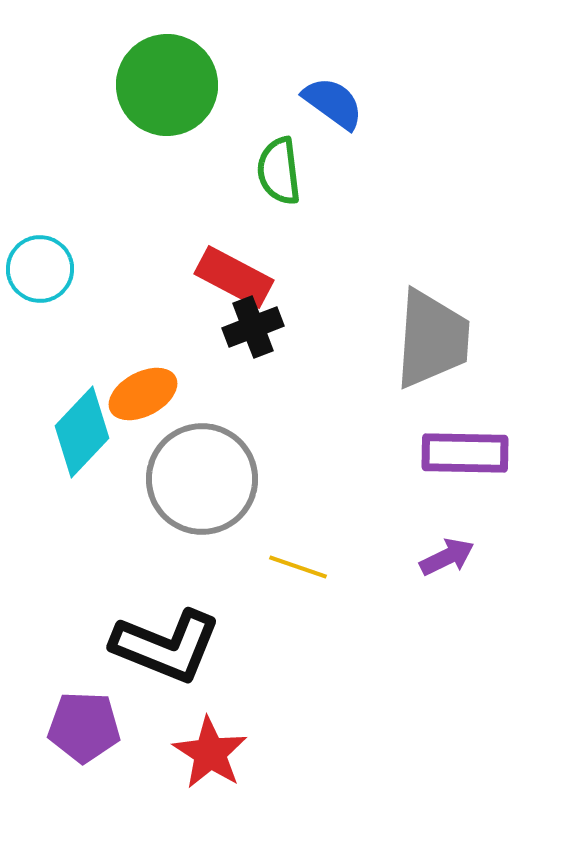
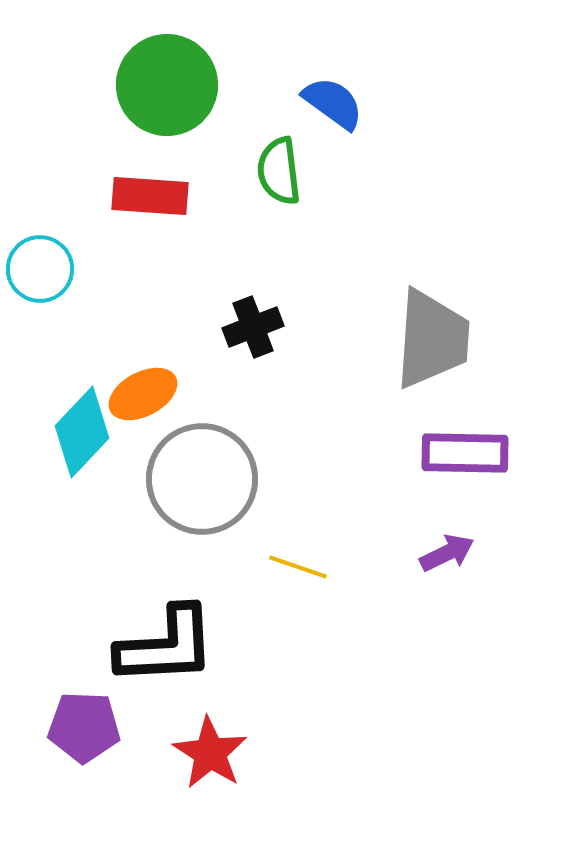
red rectangle: moved 84 px left, 81 px up; rotated 24 degrees counterclockwise
purple arrow: moved 4 px up
black L-shape: rotated 25 degrees counterclockwise
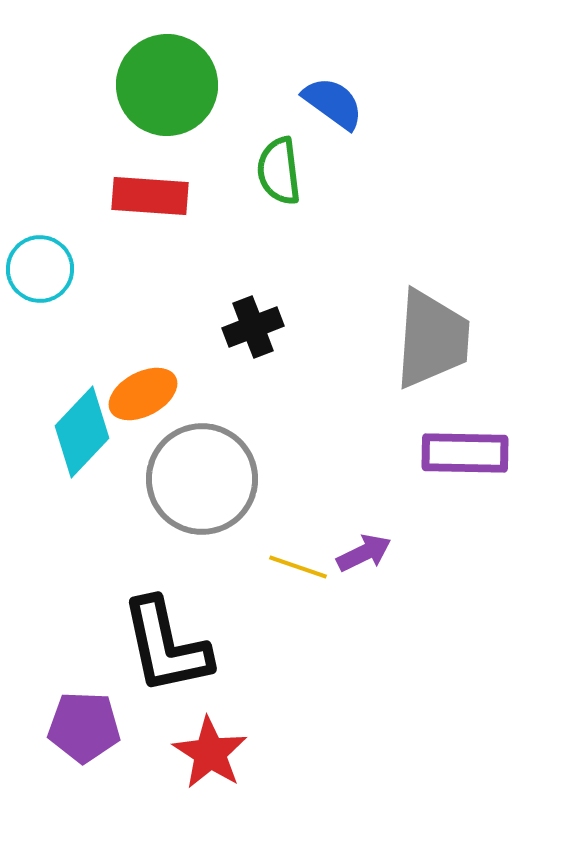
purple arrow: moved 83 px left
black L-shape: rotated 81 degrees clockwise
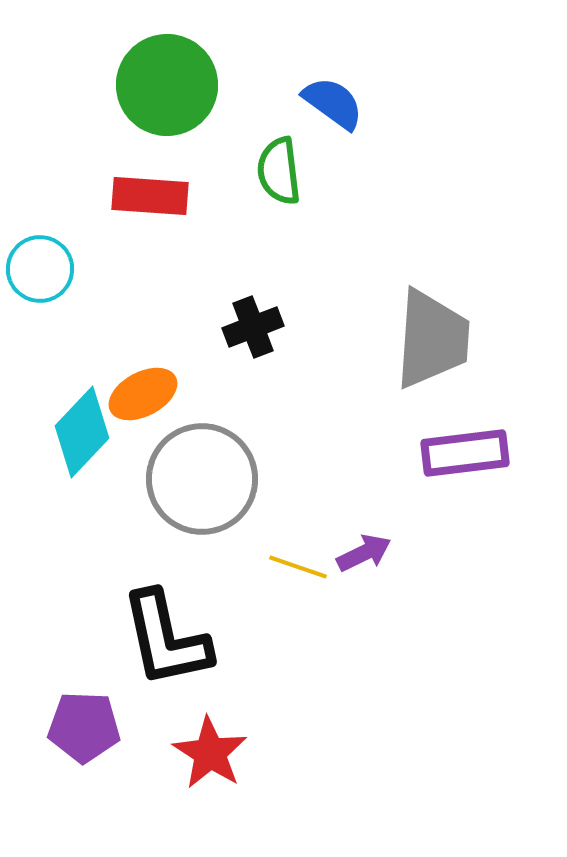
purple rectangle: rotated 8 degrees counterclockwise
black L-shape: moved 7 px up
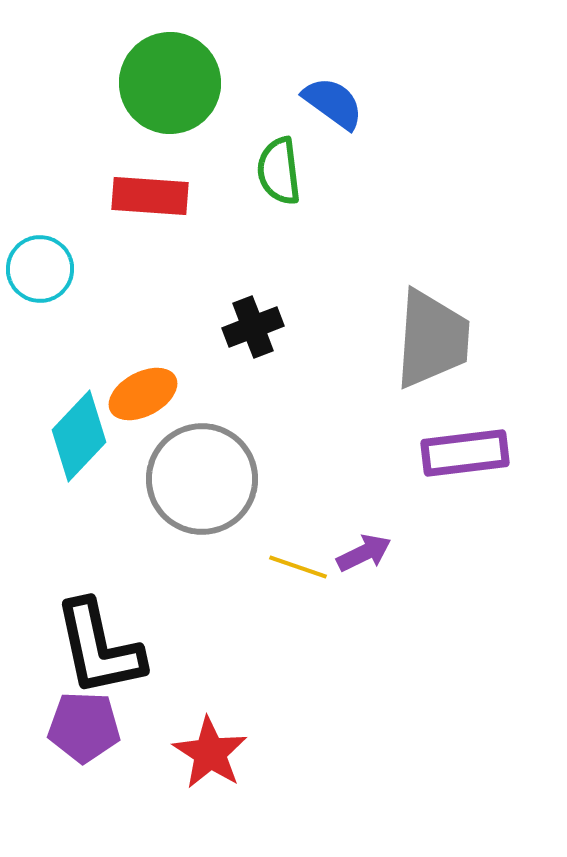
green circle: moved 3 px right, 2 px up
cyan diamond: moved 3 px left, 4 px down
black L-shape: moved 67 px left, 9 px down
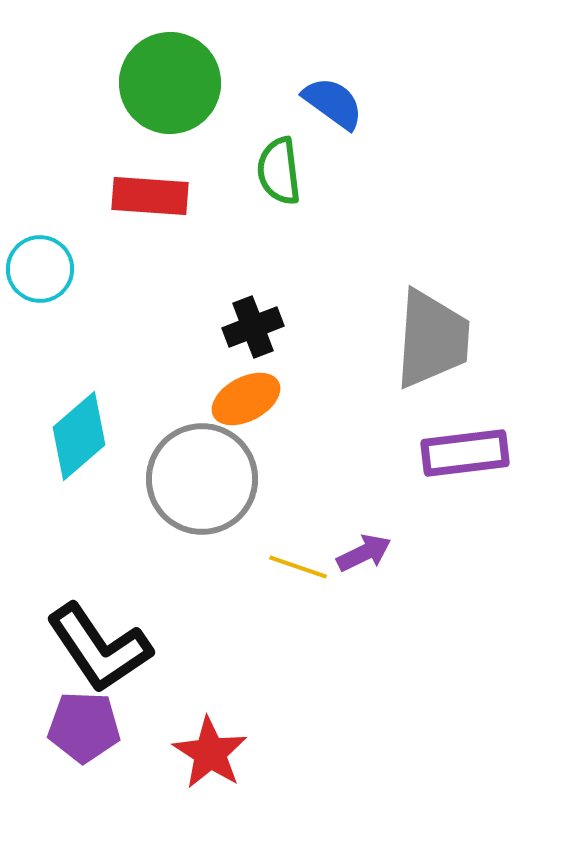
orange ellipse: moved 103 px right, 5 px down
cyan diamond: rotated 6 degrees clockwise
black L-shape: rotated 22 degrees counterclockwise
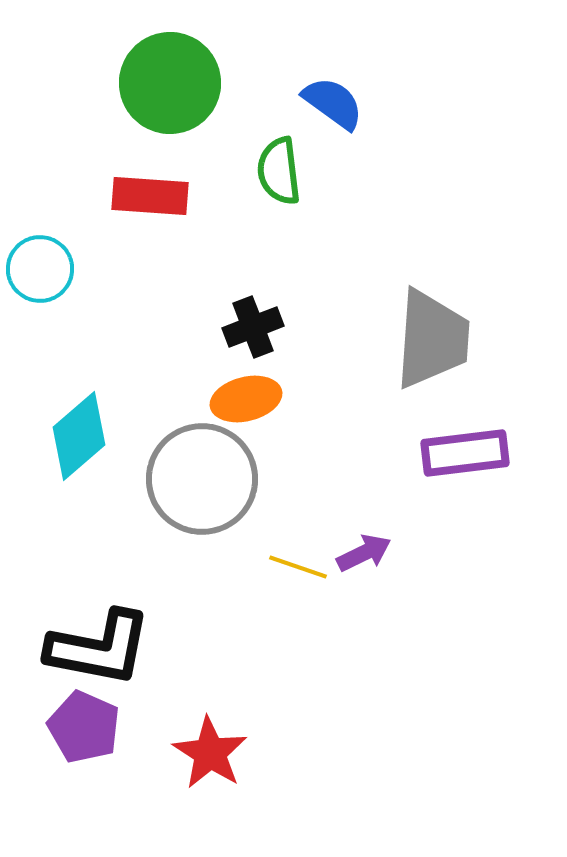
orange ellipse: rotated 14 degrees clockwise
black L-shape: rotated 45 degrees counterclockwise
purple pentagon: rotated 22 degrees clockwise
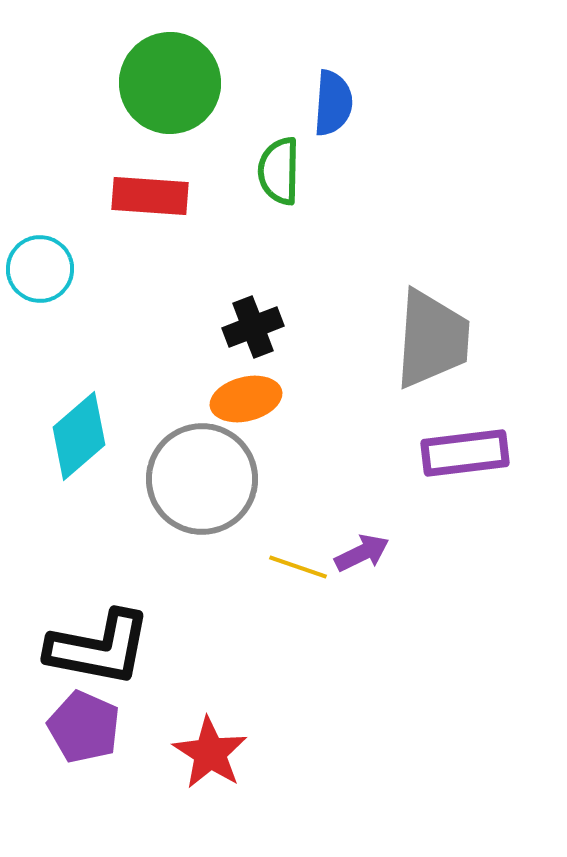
blue semicircle: rotated 58 degrees clockwise
green semicircle: rotated 8 degrees clockwise
purple arrow: moved 2 px left
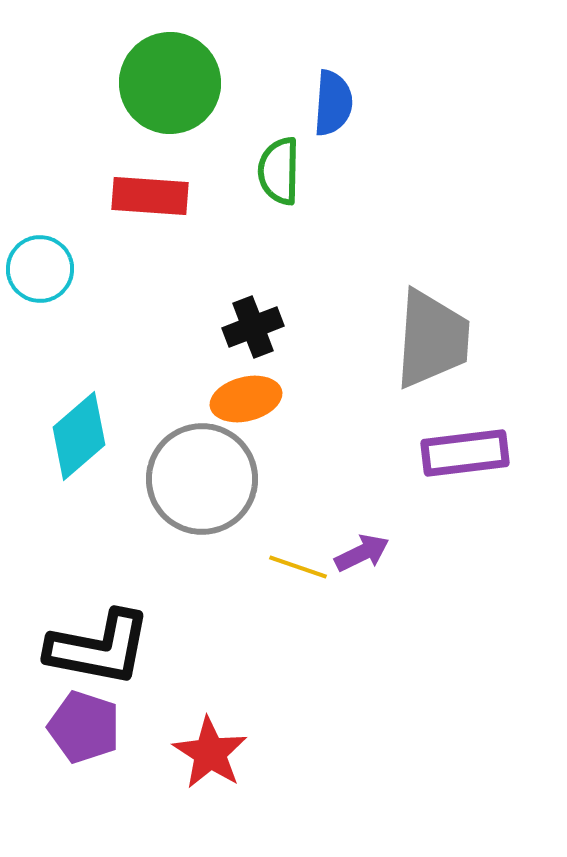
purple pentagon: rotated 6 degrees counterclockwise
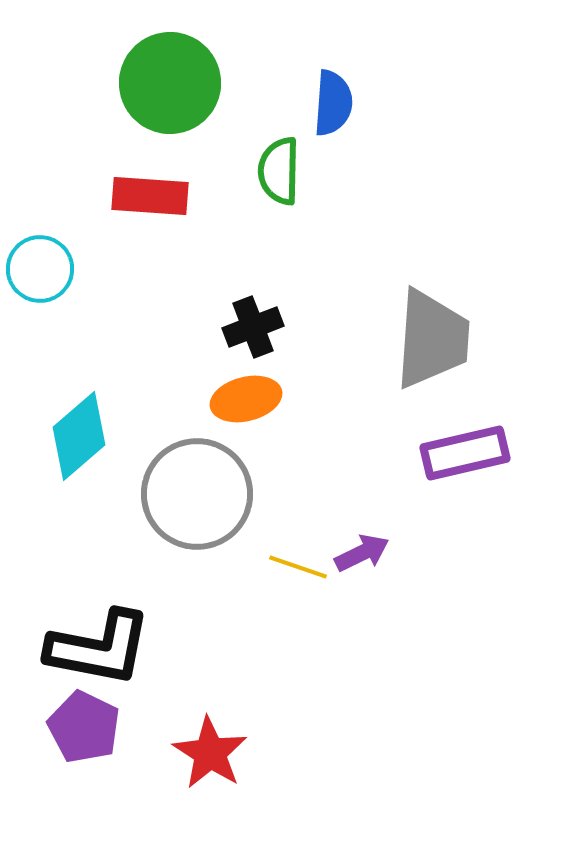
purple rectangle: rotated 6 degrees counterclockwise
gray circle: moved 5 px left, 15 px down
purple pentagon: rotated 8 degrees clockwise
